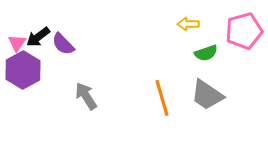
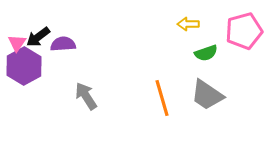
purple semicircle: rotated 130 degrees clockwise
purple hexagon: moved 1 px right, 4 px up
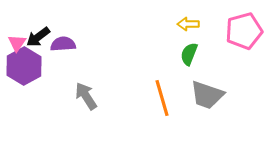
green semicircle: moved 17 px left, 1 px down; rotated 130 degrees clockwise
gray trapezoid: rotated 15 degrees counterclockwise
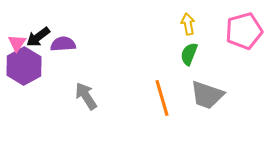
yellow arrow: rotated 80 degrees clockwise
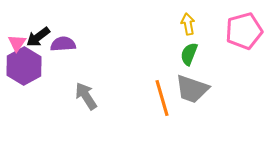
gray trapezoid: moved 15 px left, 6 px up
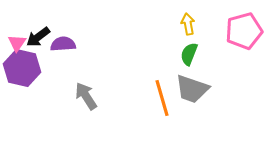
purple hexagon: moved 2 px left, 2 px down; rotated 18 degrees counterclockwise
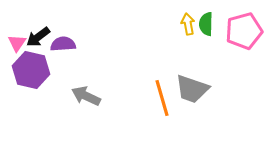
green semicircle: moved 17 px right, 30 px up; rotated 20 degrees counterclockwise
purple hexagon: moved 9 px right, 2 px down
gray arrow: rotated 32 degrees counterclockwise
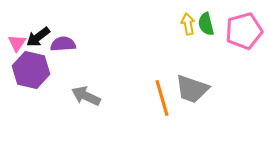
green semicircle: rotated 15 degrees counterclockwise
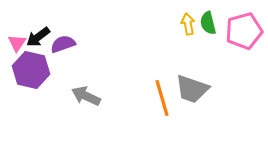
green semicircle: moved 2 px right, 1 px up
purple semicircle: rotated 15 degrees counterclockwise
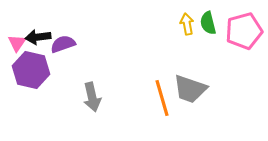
yellow arrow: moved 1 px left
black arrow: rotated 30 degrees clockwise
gray trapezoid: moved 2 px left
gray arrow: moved 6 px right, 1 px down; rotated 128 degrees counterclockwise
